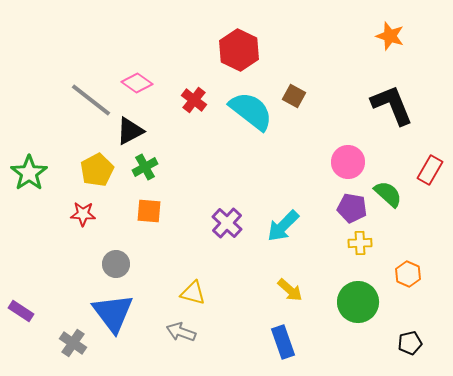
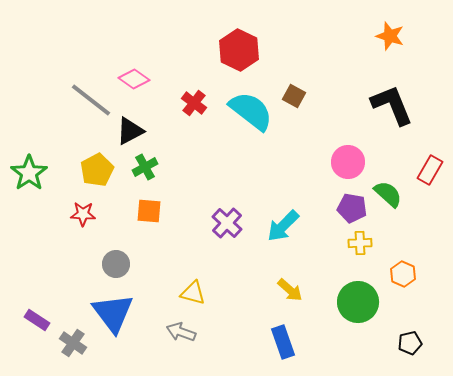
pink diamond: moved 3 px left, 4 px up
red cross: moved 3 px down
orange hexagon: moved 5 px left
purple rectangle: moved 16 px right, 9 px down
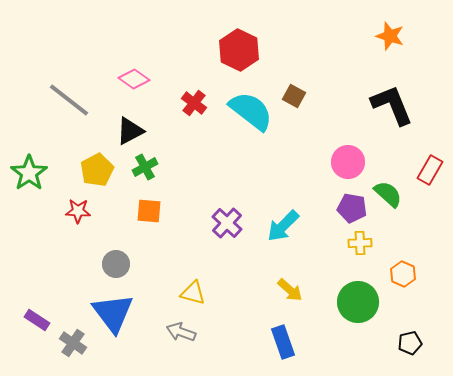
gray line: moved 22 px left
red star: moved 5 px left, 3 px up
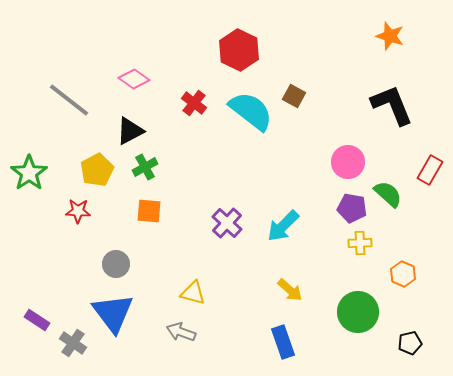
green circle: moved 10 px down
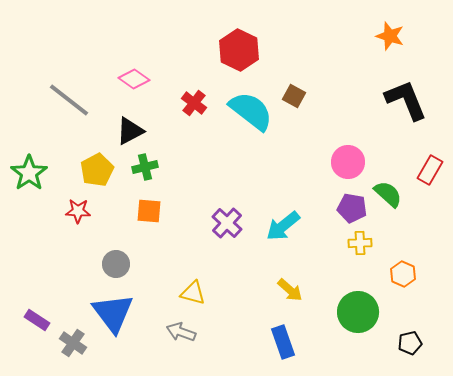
black L-shape: moved 14 px right, 5 px up
green cross: rotated 15 degrees clockwise
cyan arrow: rotated 6 degrees clockwise
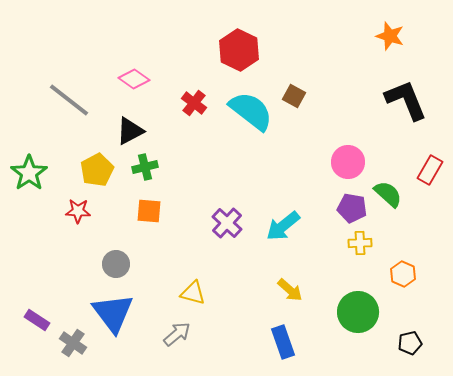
gray arrow: moved 4 px left, 2 px down; rotated 120 degrees clockwise
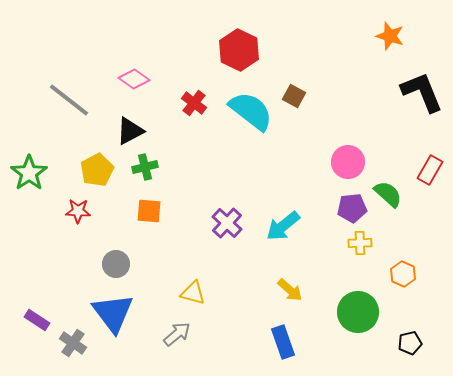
black L-shape: moved 16 px right, 8 px up
purple pentagon: rotated 16 degrees counterclockwise
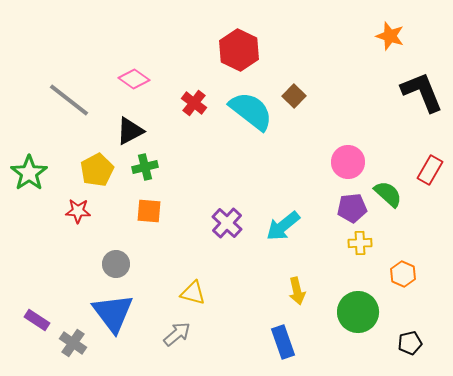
brown square: rotated 15 degrees clockwise
yellow arrow: moved 7 px right, 1 px down; rotated 36 degrees clockwise
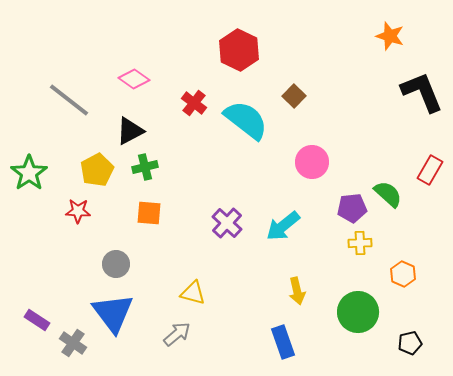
cyan semicircle: moved 5 px left, 9 px down
pink circle: moved 36 px left
orange square: moved 2 px down
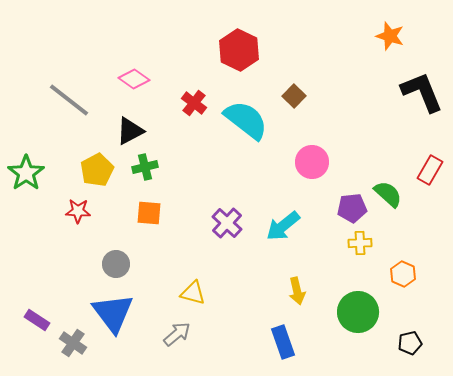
green star: moved 3 px left
